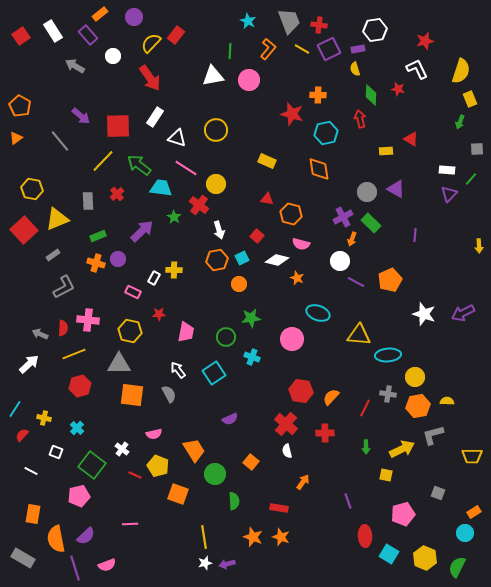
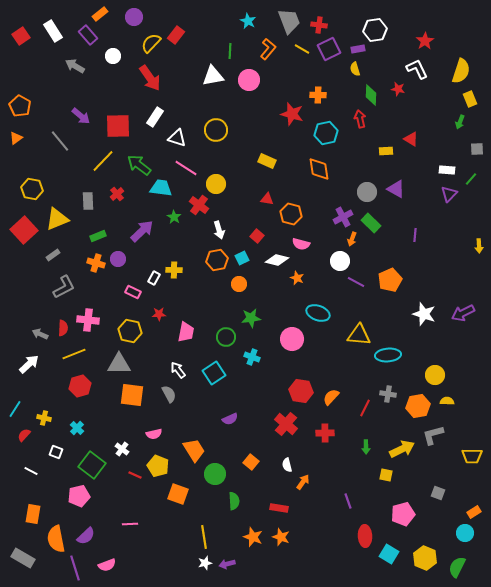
red star at (425, 41): rotated 18 degrees counterclockwise
yellow circle at (415, 377): moved 20 px right, 2 px up
red semicircle at (22, 435): moved 2 px right
white semicircle at (287, 451): moved 14 px down
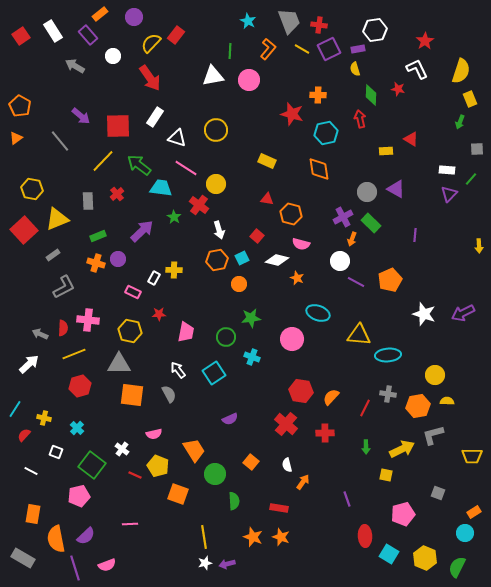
purple line at (348, 501): moved 1 px left, 2 px up
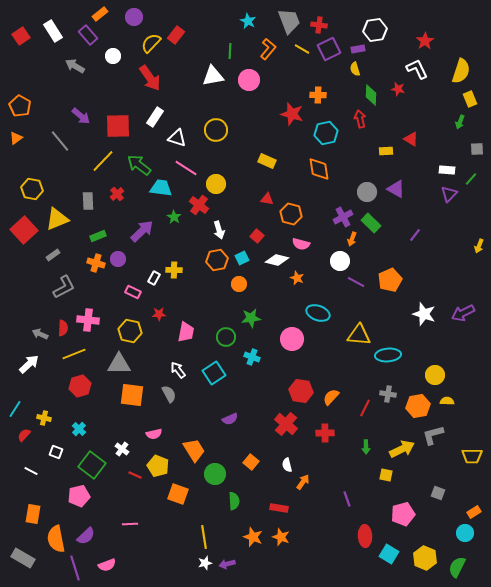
purple line at (415, 235): rotated 32 degrees clockwise
yellow arrow at (479, 246): rotated 24 degrees clockwise
cyan cross at (77, 428): moved 2 px right, 1 px down
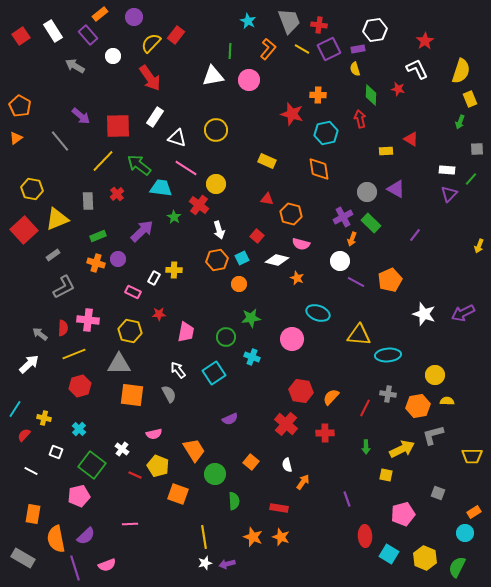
gray arrow at (40, 334): rotated 14 degrees clockwise
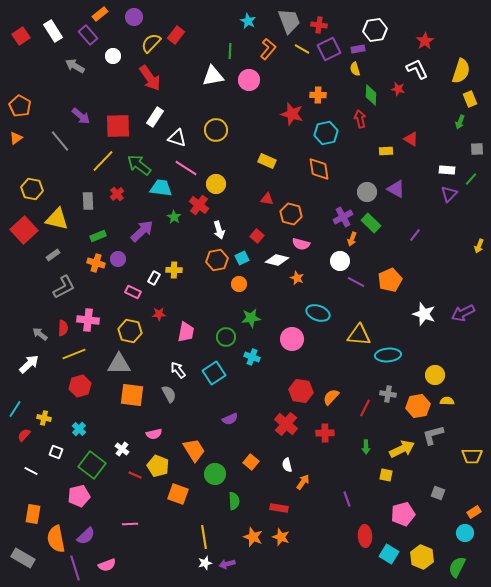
yellow triangle at (57, 219): rotated 35 degrees clockwise
yellow hexagon at (425, 558): moved 3 px left, 1 px up
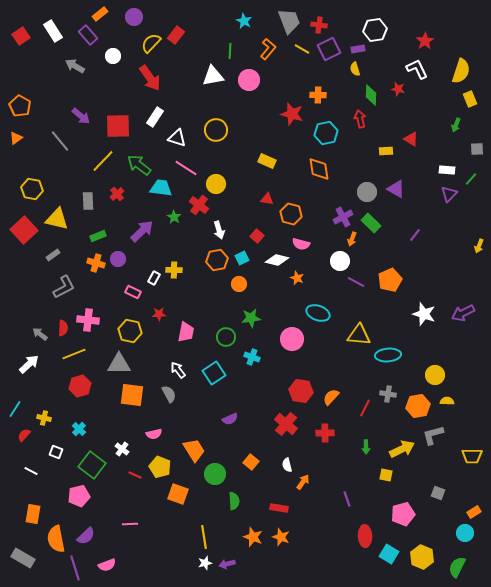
cyan star at (248, 21): moved 4 px left
green arrow at (460, 122): moved 4 px left, 3 px down
yellow pentagon at (158, 466): moved 2 px right, 1 px down
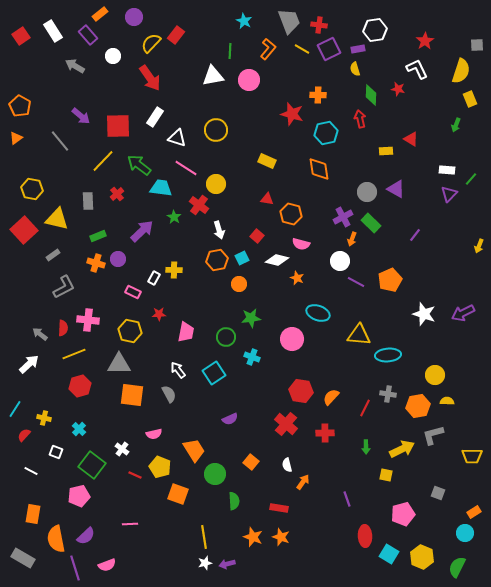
gray square at (477, 149): moved 104 px up
